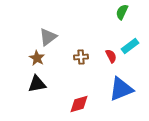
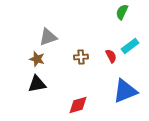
gray triangle: rotated 18 degrees clockwise
brown star: moved 1 px down; rotated 14 degrees counterclockwise
blue triangle: moved 4 px right, 2 px down
red diamond: moved 1 px left, 1 px down
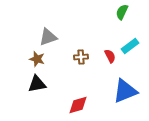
red semicircle: moved 1 px left
